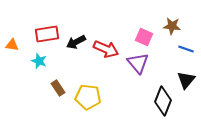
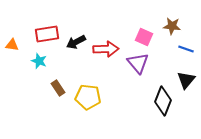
red arrow: rotated 25 degrees counterclockwise
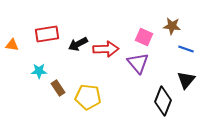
black arrow: moved 2 px right, 2 px down
cyan star: moved 10 px down; rotated 21 degrees counterclockwise
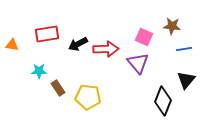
blue line: moved 2 px left; rotated 28 degrees counterclockwise
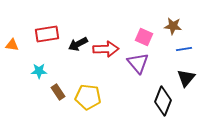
brown star: moved 1 px right
black triangle: moved 2 px up
brown rectangle: moved 4 px down
